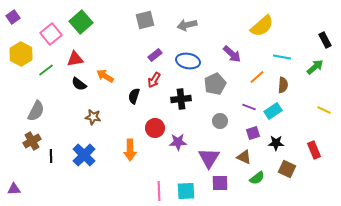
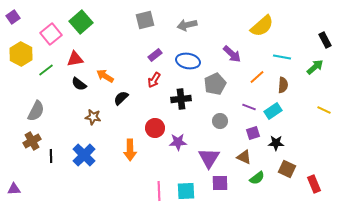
black semicircle at (134, 96): moved 13 px left, 2 px down; rotated 28 degrees clockwise
red rectangle at (314, 150): moved 34 px down
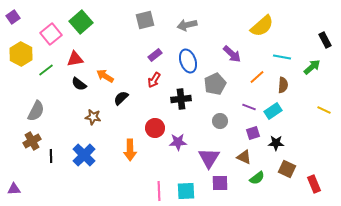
blue ellipse at (188, 61): rotated 60 degrees clockwise
green arrow at (315, 67): moved 3 px left
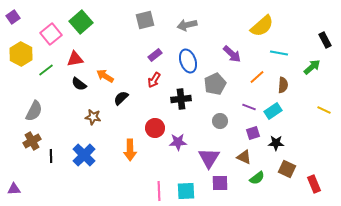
cyan line at (282, 57): moved 3 px left, 4 px up
gray semicircle at (36, 111): moved 2 px left
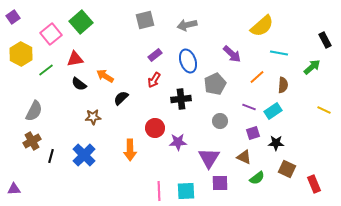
brown star at (93, 117): rotated 14 degrees counterclockwise
black line at (51, 156): rotated 16 degrees clockwise
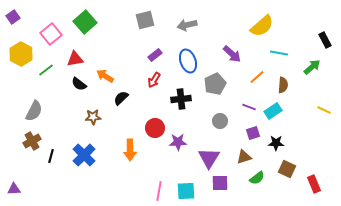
green square at (81, 22): moved 4 px right
brown triangle at (244, 157): rotated 42 degrees counterclockwise
pink line at (159, 191): rotated 12 degrees clockwise
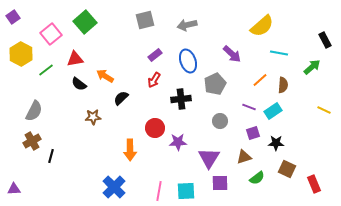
orange line at (257, 77): moved 3 px right, 3 px down
blue cross at (84, 155): moved 30 px right, 32 px down
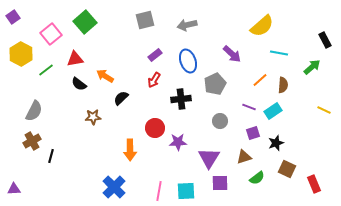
black star at (276, 143): rotated 21 degrees counterclockwise
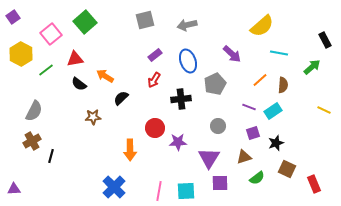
gray circle at (220, 121): moved 2 px left, 5 px down
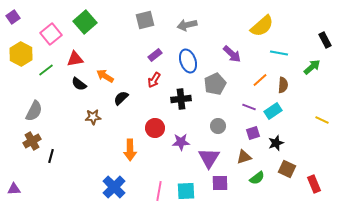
yellow line at (324, 110): moved 2 px left, 10 px down
purple star at (178, 142): moved 3 px right
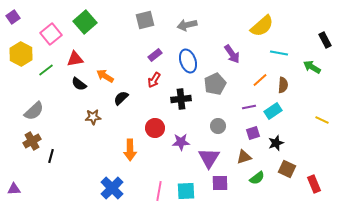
purple arrow at (232, 54): rotated 12 degrees clockwise
green arrow at (312, 67): rotated 108 degrees counterclockwise
purple line at (249, 107): rotated 32 degrees counterclockwise
gray semicircle at (34, 111): rotated 20 degrees clockwise
blue cross at (114, 187): moved 2 px left, 1 px down
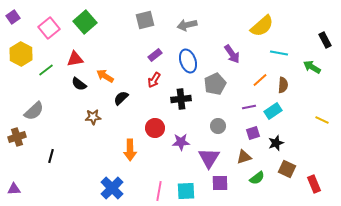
pink square at (51, 34): moved 2 px left, 6 px up
brown cross at (32, 141): moved 15 px left, 4 px up; rotated 12 degrees clockwise
